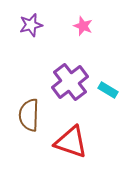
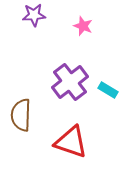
purple star: moved 3 px right, 10 px up; rotated 10 degrees clockwise
brown semicircle: moved 8 px left
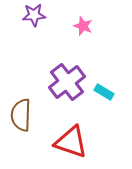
purple cross: moved 3 px left
cyan rectangle: moved 4 px left, 2 px down
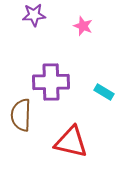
purple cross: moved 16 px left; rotated 36 degrees clockwise
red triangle: rotated 6 degrees counterclockwise
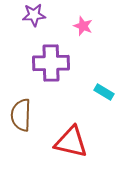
purple cross: moved 19 px up
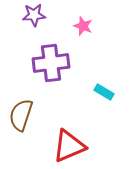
purple cross: rotated 6 degrees counterclockwise
brown semicircle: rotated 16 degrees clockwise
red triangle: moved 2 px left, 4 px down; rotated 36 degrees counterclockwise
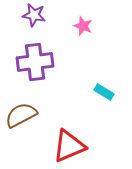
purple star: rotated 15 degrees clockwise
purple cross: moved 16 px left, 1 px up
brown semicircle: rotated 44 degrees clockwise
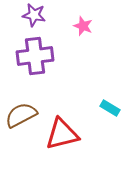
purple cross: moved 6 px up
cyan rectangle: moved 6 px right, 16 px down
red triangle: moved 7 px left, 12 px up; rotated 9 degrees clockwise
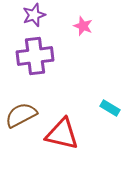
purple star: rotated 30 degrees counterclockwise
red triangle: rotated 27 degrees clockwise
